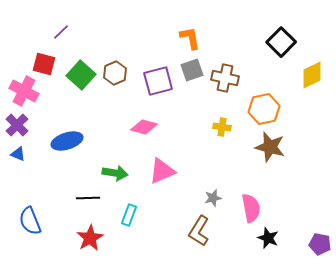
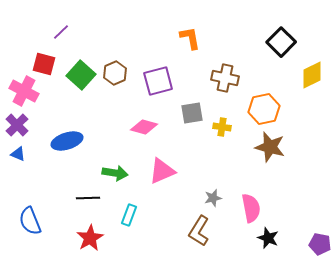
gray square: moved 43 px down; rotated 10 degrees clockwise
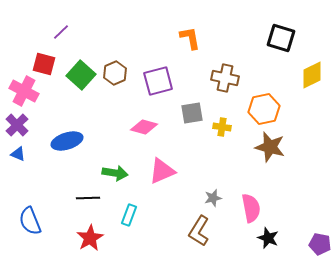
black square: moved 4 px up; rotated 28 degrees counterclockwise
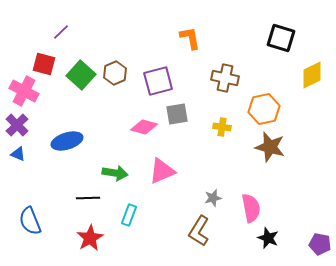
gray square: moved 15 px left, 1 px down
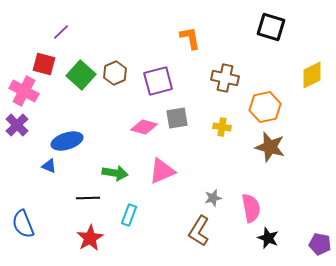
black square: moved 10 px left, 11 px up
orange hexagon: moved 1 px right, 2 px up
gray square: moved 4 px down
blue triangle: moved 31 px right, 12 px down
blue semicircle: moved 7 px left, 3 px down
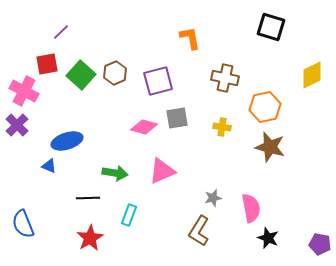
red square: moved 3 px right; rotated 25 degrees counterclockwise
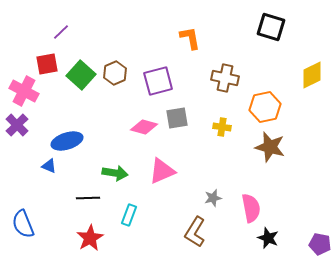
brown L-shape: moved 4 px left, 1 px down
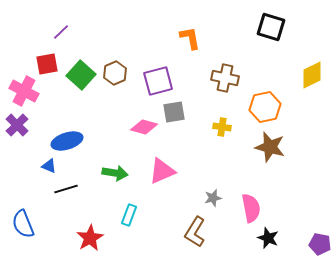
gray square: moved 3 px left, 6 px up
black line: moved 22 px left, 9 px up; rotated 15 degrees counterclockwise
